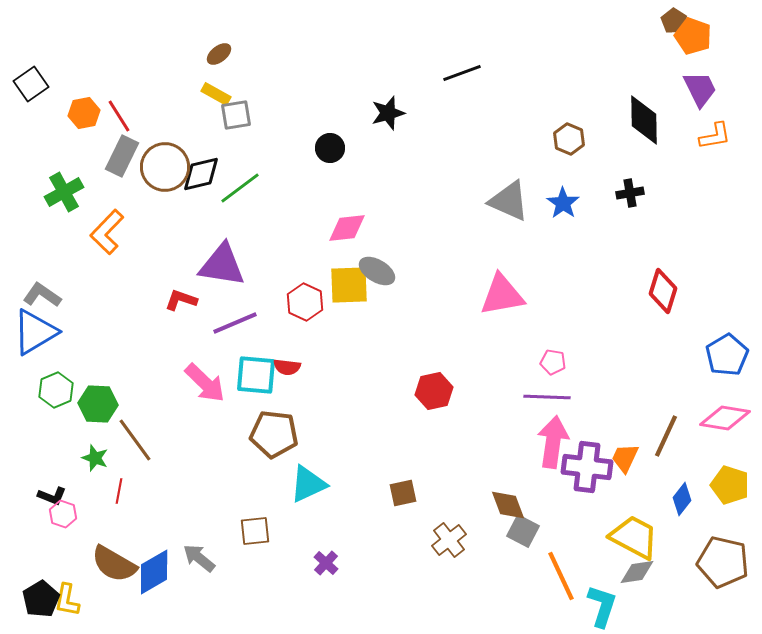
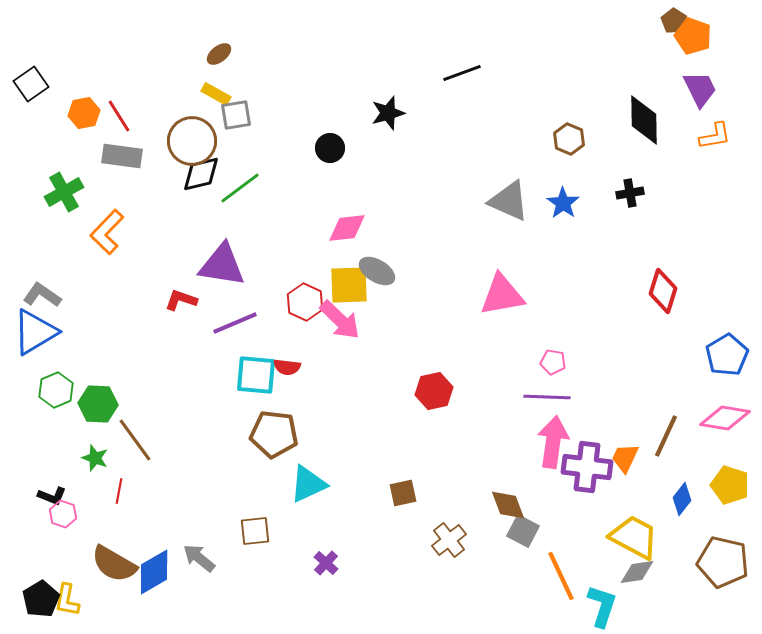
gray rectangle at (122, 156): rotated 72 degrees clockwise
brown circle at (165, 167): moved 27 px right, 26 px up
pink arrow at (205, 383): moved 135 px right, 63 px up
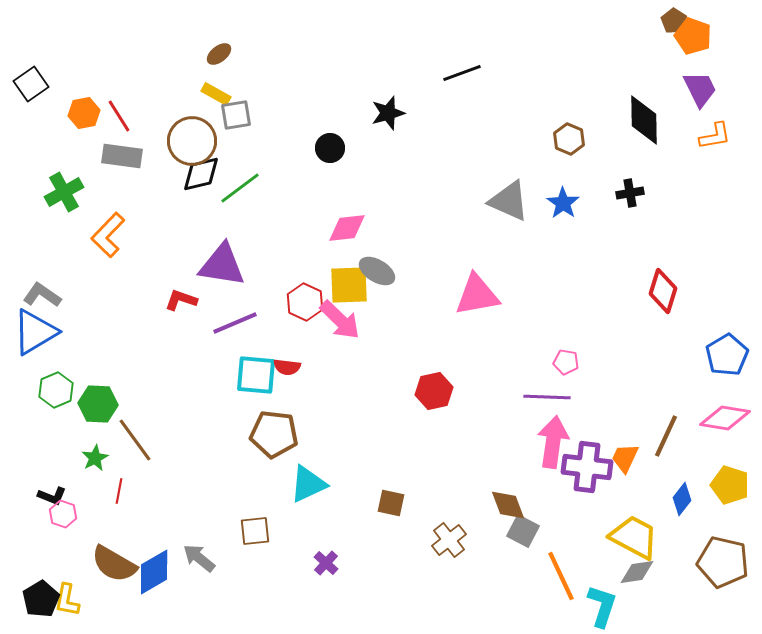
orange L-shape at (107, 232): moved 1 px right, 3 px down
pink triangle at (502, 295): moved 25 px left
pink pentagon at (553, 362): moved 13 px right
green star at (95, 458): rotated 24 degrees clockwise
brown square at (403, 493): moved 12 px left, 10 px down; rotated 24 degrees clockwise
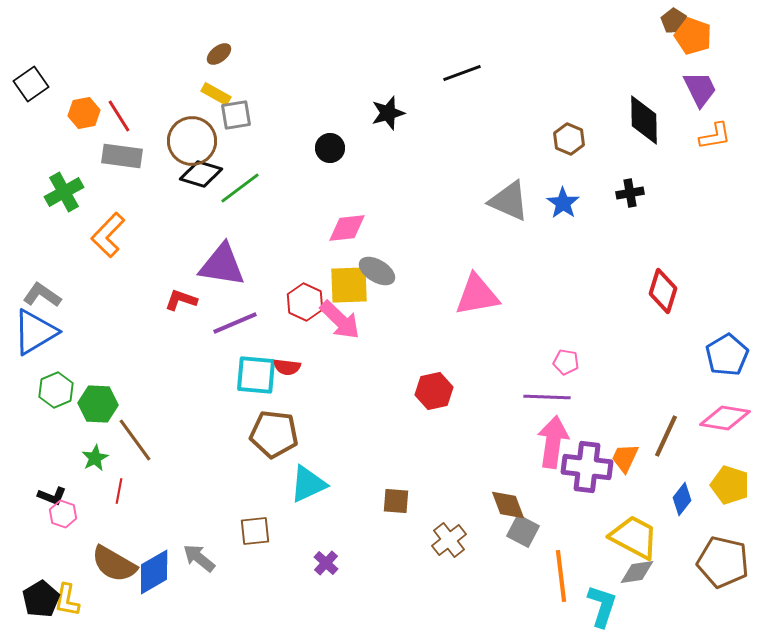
black diamond at (201, 174): rotated 30 degrees clockwise
brown square at (391, 503): moved 5 px right, 2 px up; rotated 8 degrees counterclockwise
orange line at (561, 576): rotated 18 degrees clockwise
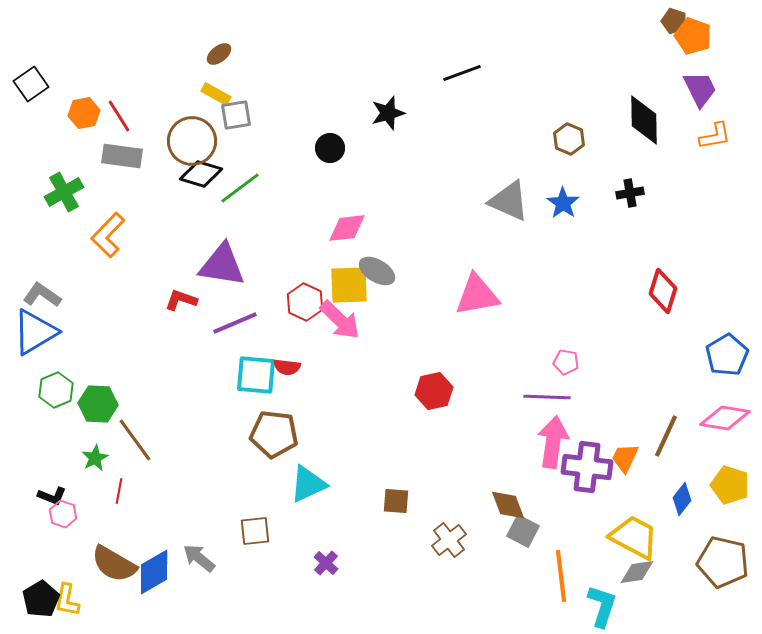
brown pentagon at (674, 21): rotated 15 degrees counterclockwise
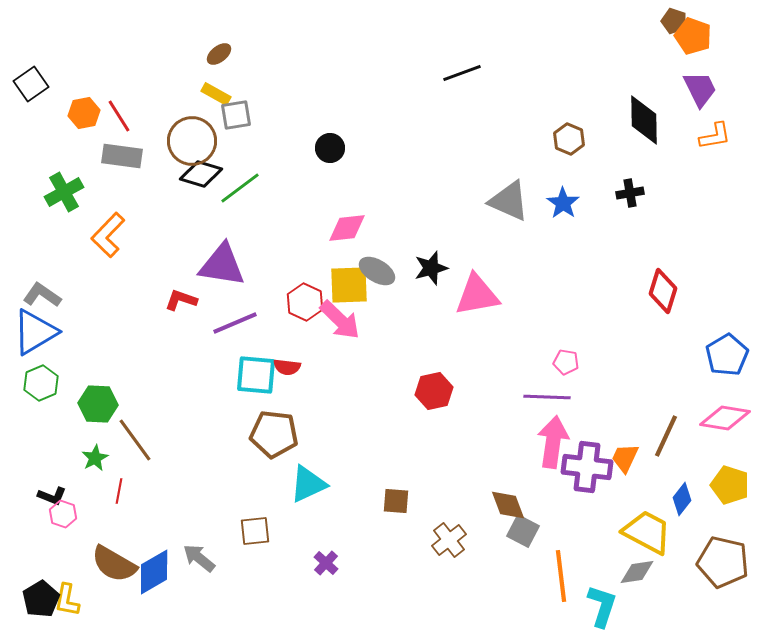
black star at (388, 113): moved 43 px right, 155 px down
green hexagon at (56, 390): moved 15 px left, 7 px up
yellow trapezoid at (634, 537): moved 13 px right, 5 px up
